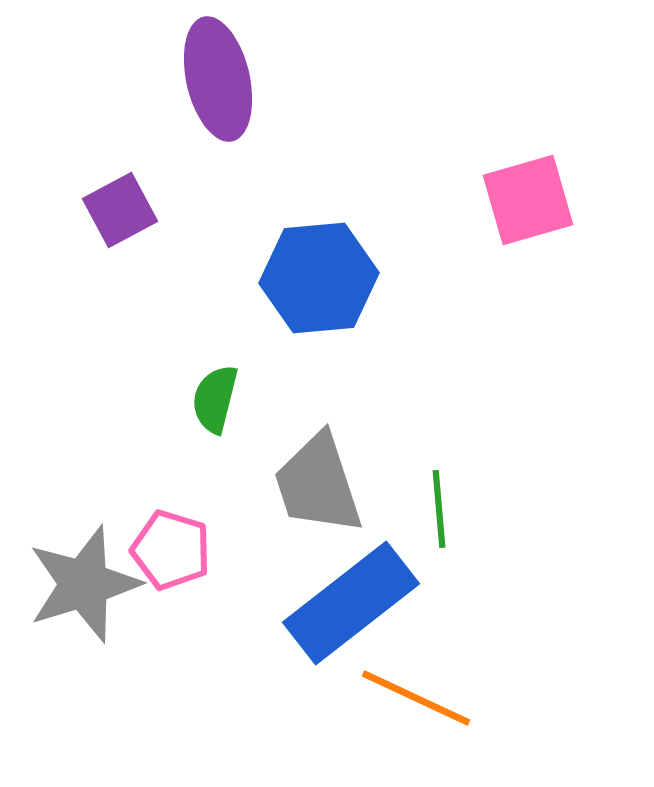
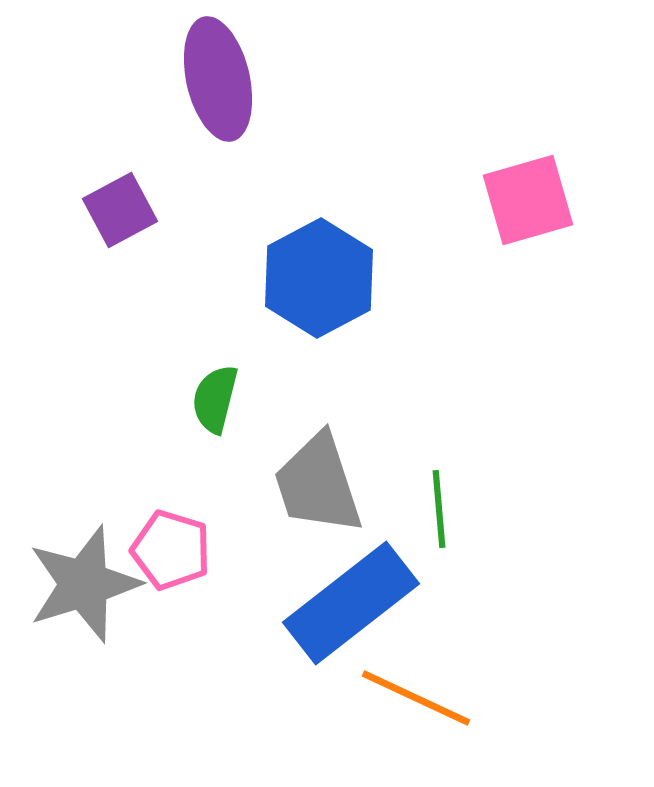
blue hexagon: rotated 23 degrees counterclockwise
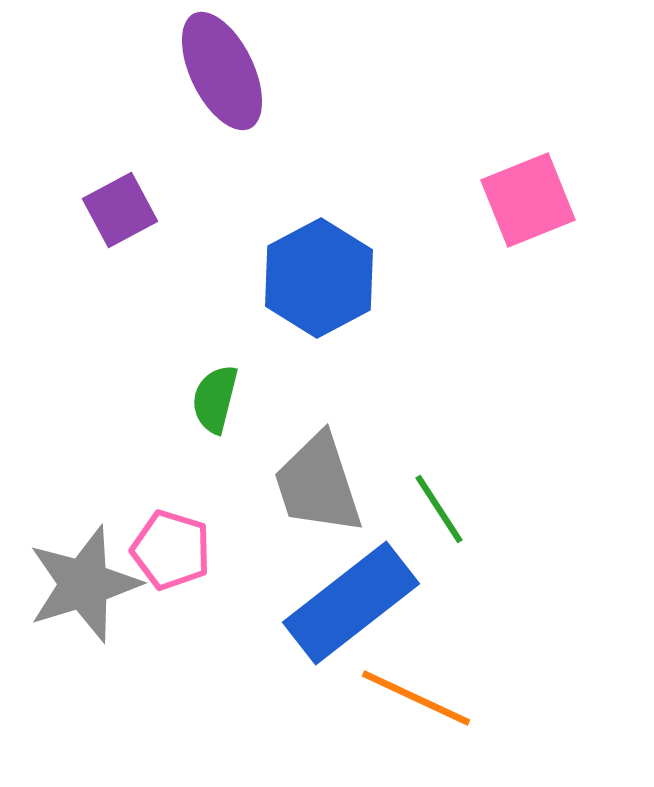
purple ellipse: moved 4 px right, 8 px up; rotated 13 degrees counterclockwise
pink square: rotated 6 degrees counterclockwise
green line: rotated 28 degrees counterclockwise
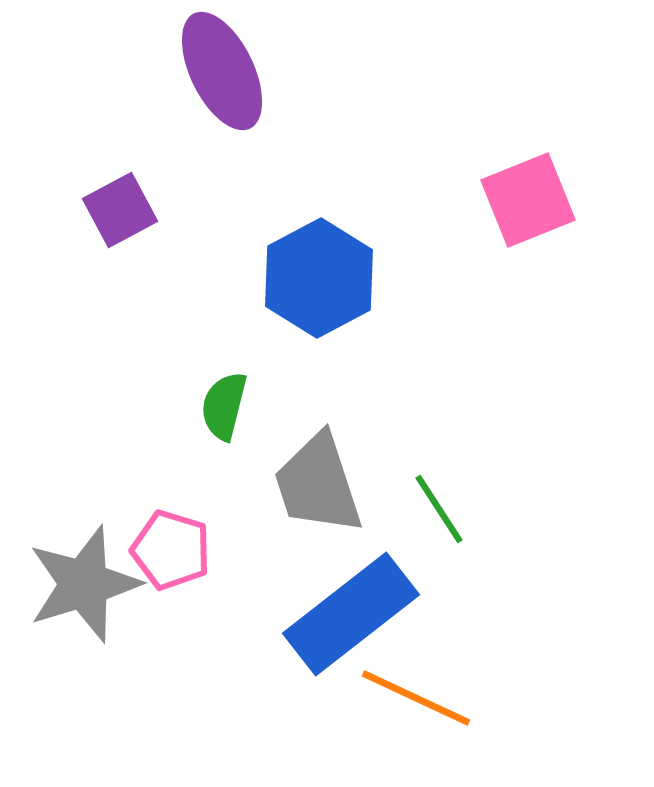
green semicircle: moved 9 px right, 7 px down
blue rectangle: moved 11 px down
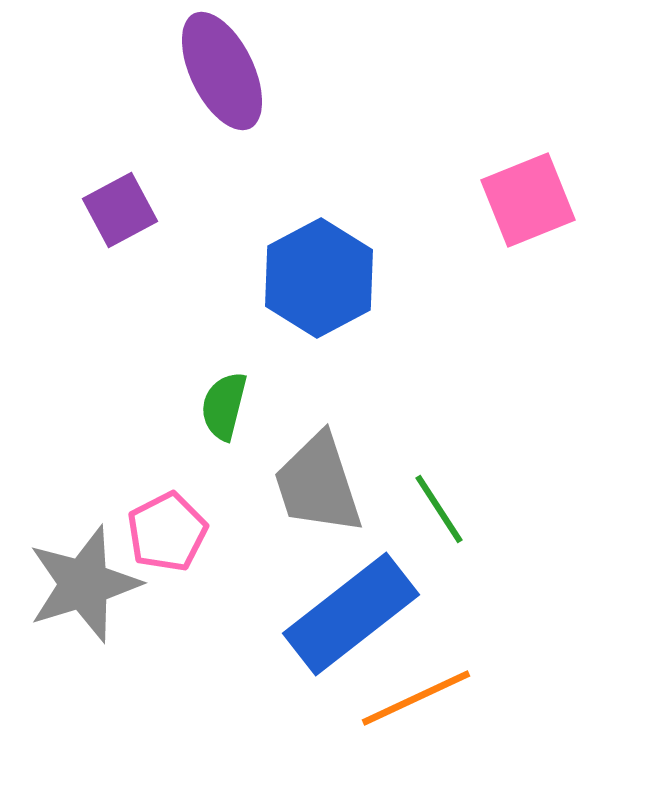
pink pentagon: moved 4 px left, 18 px up; rotated 28 degrees clockwise
orange line: rotated 50 degrees counterclockwise
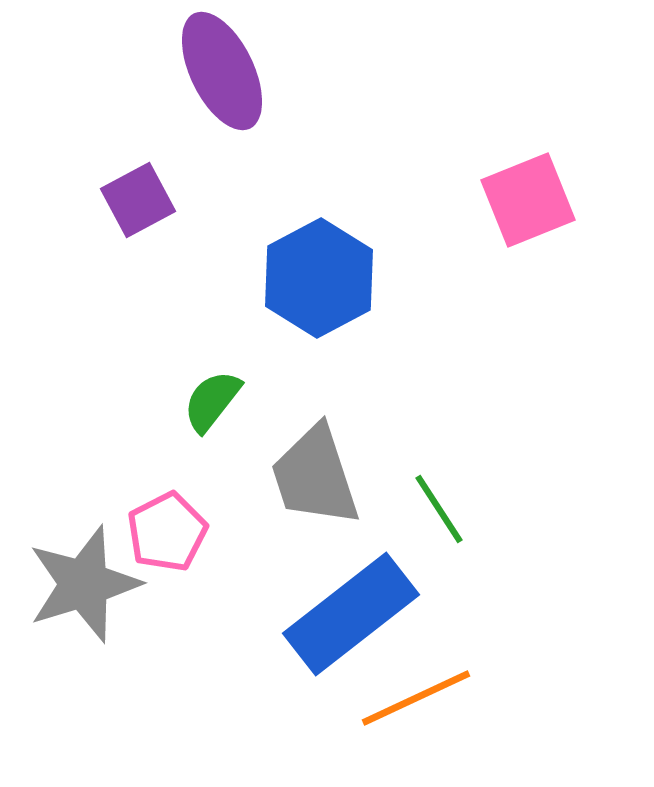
purple square: moved 18 px right, 10 px up
green semicircle: moved 12 px left, 5 px up; rotated 24 degrees clockwise
gray trapezoid: moved 3 px left, 8 px up
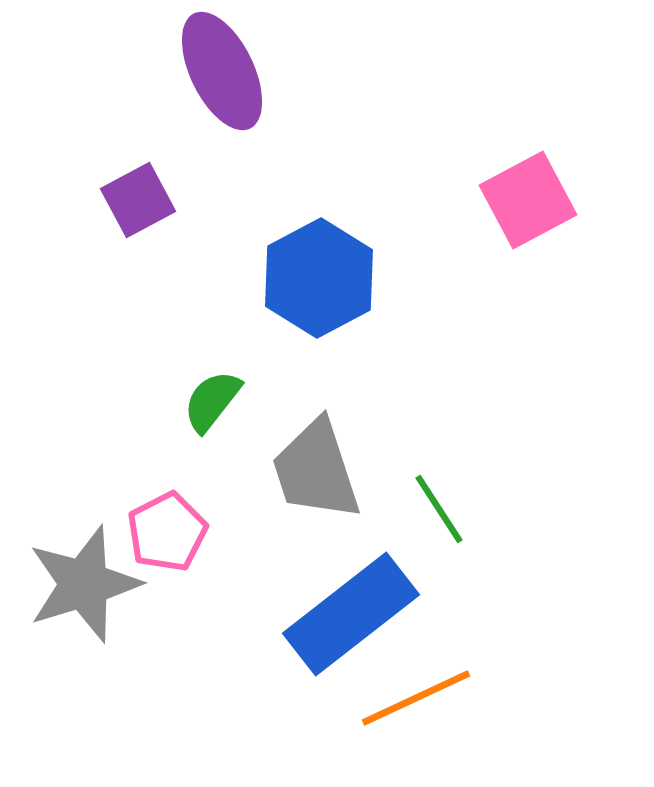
pink square: rotated 6 degrees counterclockwise
gray trapezoid: moved 1 px right, 6 px up
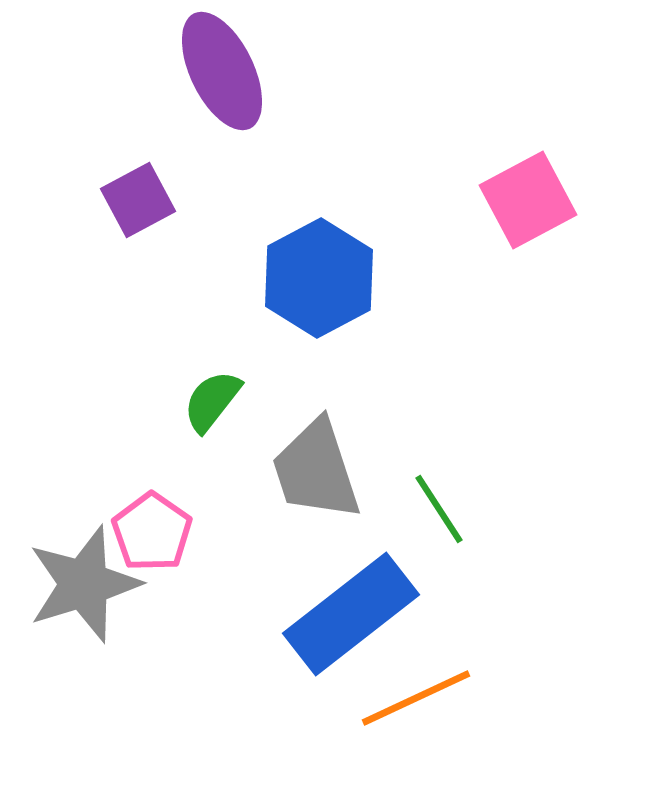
pink pentagon: moved 15 px left; rotated 10 degrees counterclockwise
